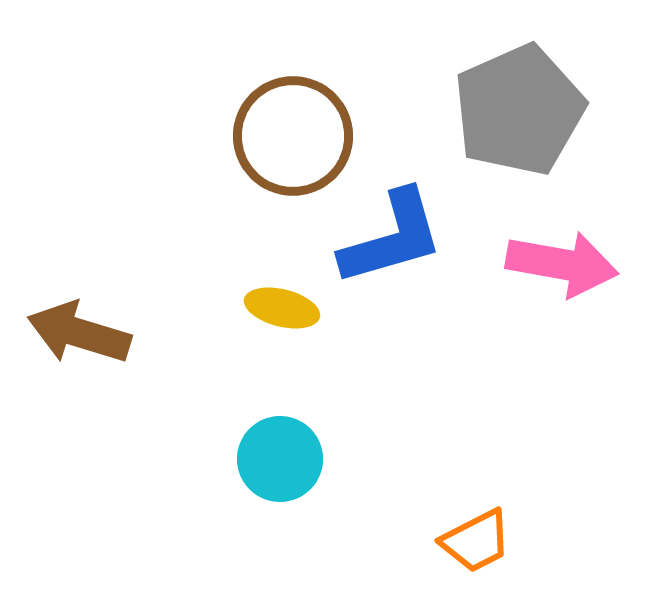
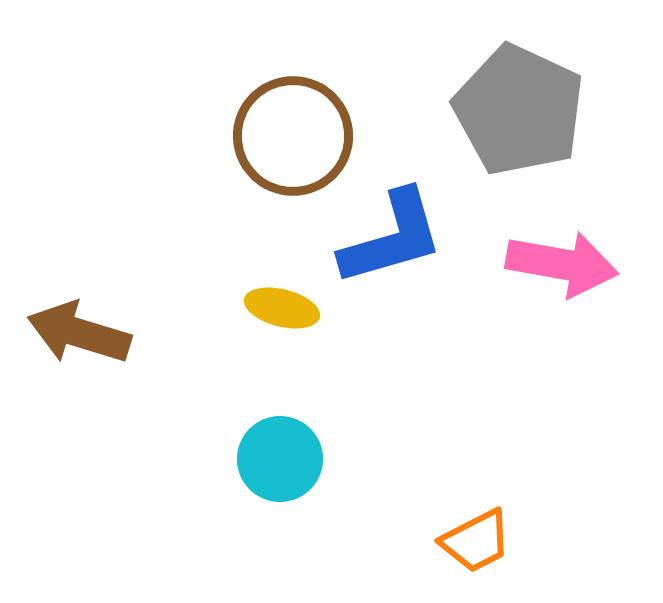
gray pentagon: rotated 23 degrees counterclockwise
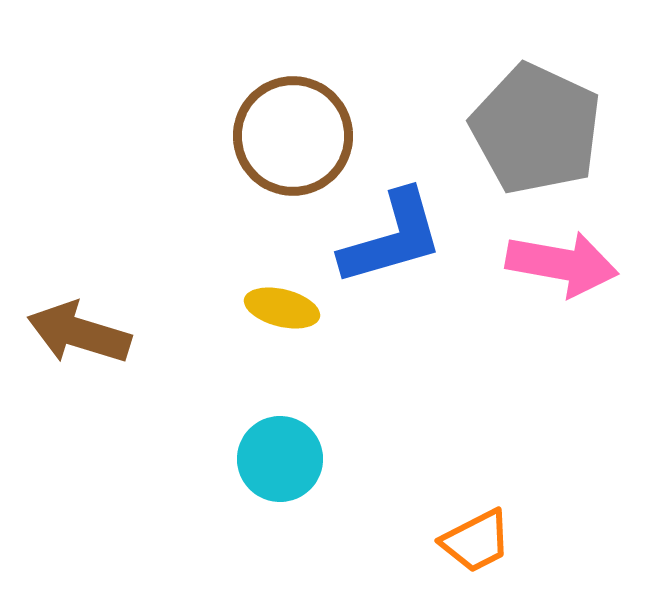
gray pentagon: moved 17 px right, 19 px down
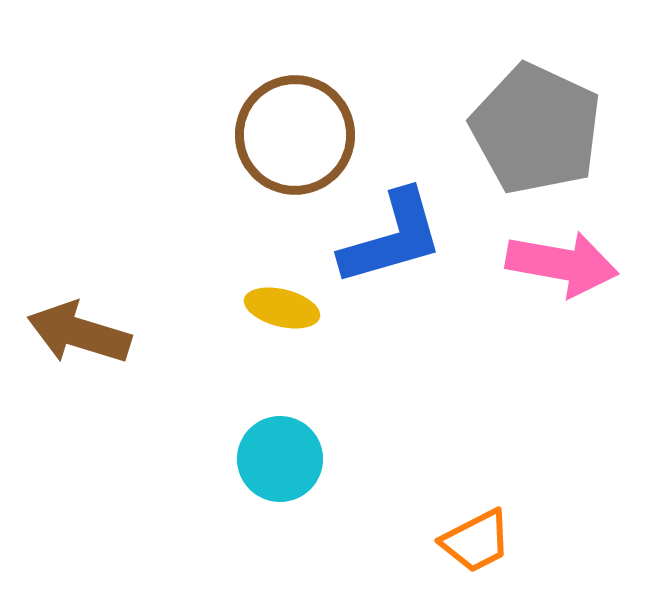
brown circle: moved 2 px right, 1 px up
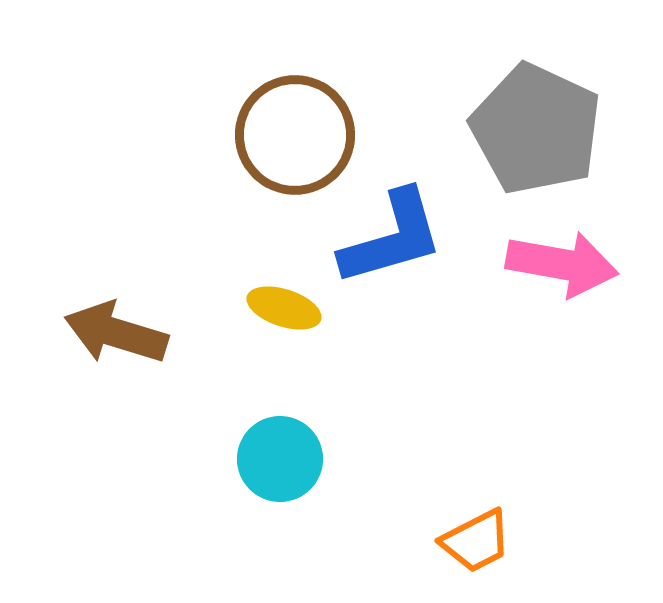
yellow ellipse: moved 2 px right; rotated 4 degrees clockwise
brown arrow: moved 37 px right
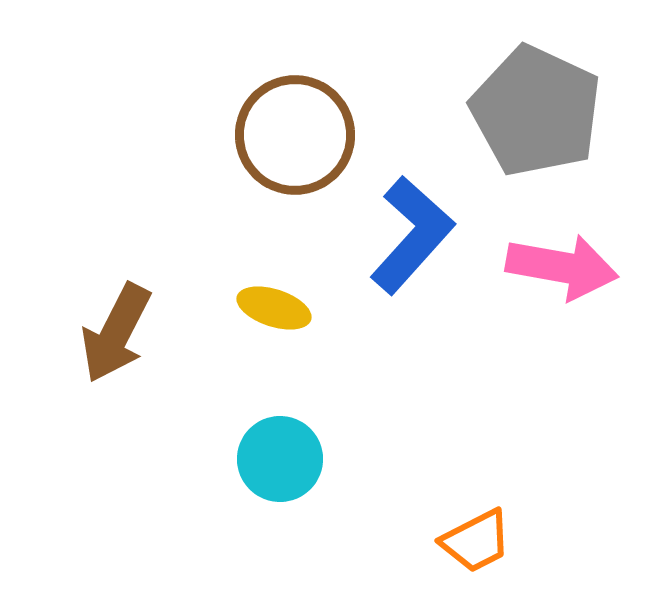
gray pentagon: moved 18 px up
blue L-shape: moved 20 px right, 3 px up; rotated 32 degrees counterclockwise
pink arrow: moved 3 px down
yellow ellipse: moved 10 px left
brown arrow: rotated 80 degrees counterclockwise
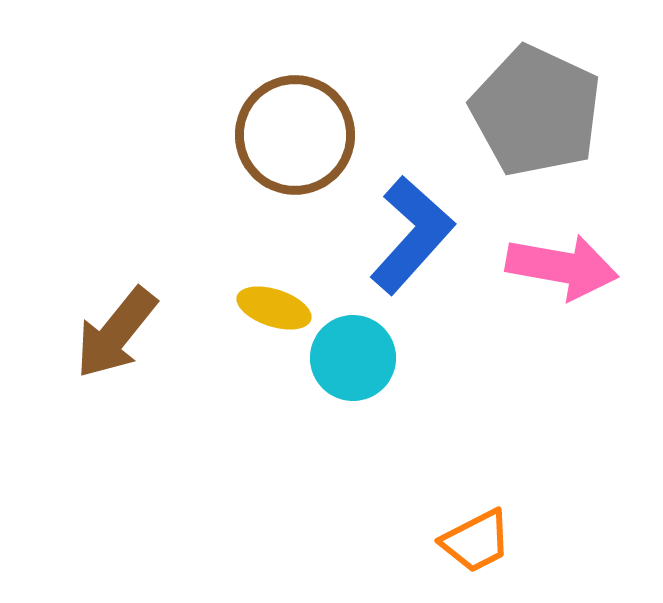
brown arrow: rotated 12 degrees clockwise
cyan circle: moved 73 px right, 101 px up
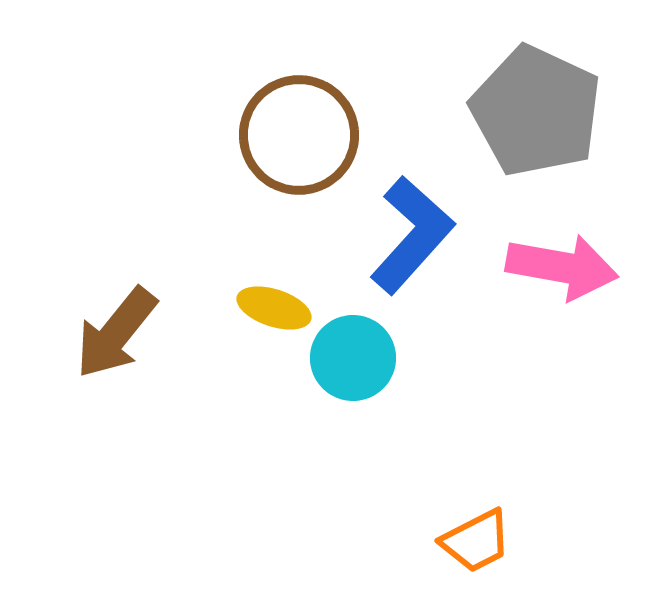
brown circle: moved 4 px right
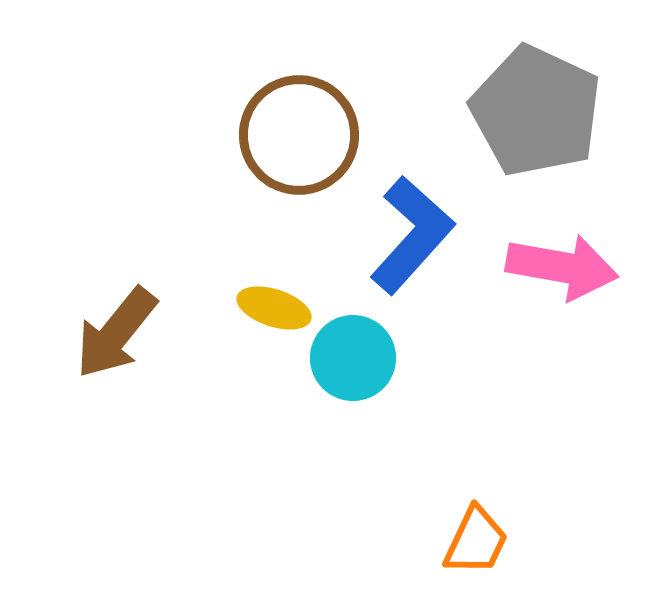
orange trapezoid: rotated 38 degrees counterclockwise
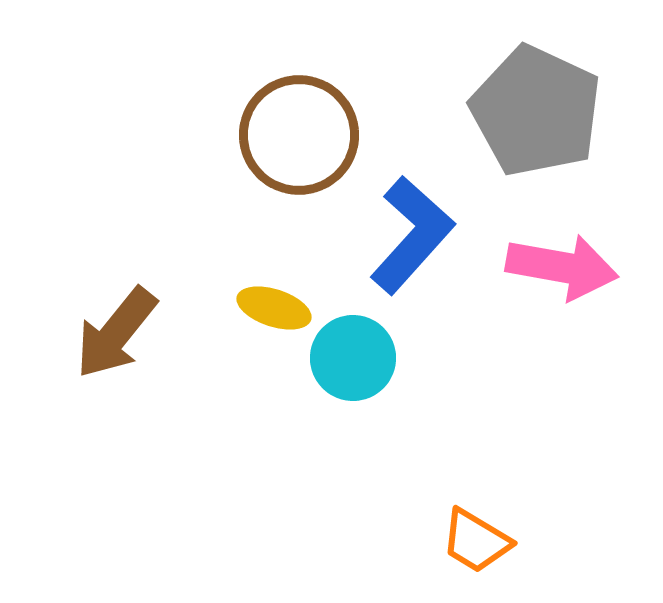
orange trapezoid: rotated 96 degrees clockwise
